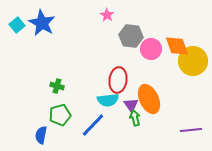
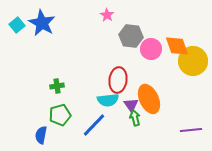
green cross: rotated 24 degrees counterclockwise
blue line: moved 1 px right
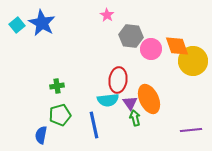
purple triangle: moved 1 px left, 2 px up
blue line: rotated 56 degrees counterclockwise
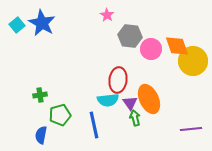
gray hexagon: moved 1 px left
green cross: moved 17 px left, 9 px down
purple line: moved 1 px up
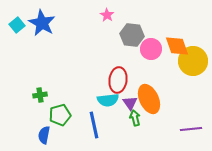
gray hexagon: moved 2 px right, 1 px up
blue semicircle: moved 3 px right
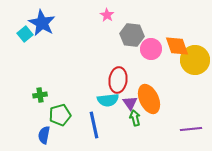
cyan square: moved 8 px right, 9 px down
yellow circle: moved 2 px right, 1 px up
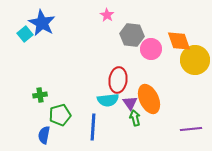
orange diamond: moved 2 px right, 5 px up
blue line: moved 1 px left, 2 px down; rotated 16 degrees clockwise
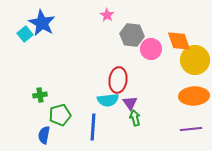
orange ellipse: moved 45 px right, 3 px up; rotated 68 degrees counterclockwise
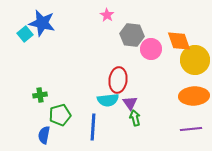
blue star: rotated 16 degrees counterclockwise
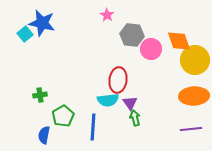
green pentagon: moved 3 px right, 1 px down; rotated 15 degrees counterclockwise
